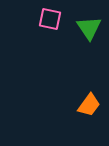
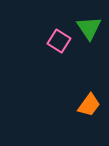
pink square: moved 9 px right, 22 px down; rotated 20 degrees clockwise
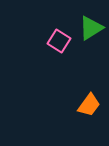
green triangle: moved 2 px right; rotated 32 degrees clockwise
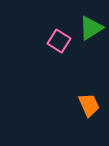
orange trapezoid: rotated 60 degrees counterclockwise
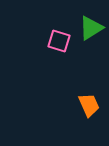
pink square: rotated 15 degrees counterclockwise
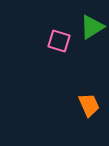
green triangle: moved 1 px right, 1 px up
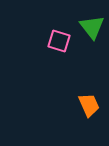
green triangle: rotated 36 degrees counterclockwise
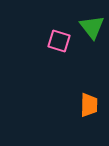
orange trapezoid: rotated 25 degrees clockwise
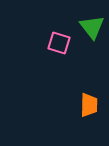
pink square: moved 2 px down
